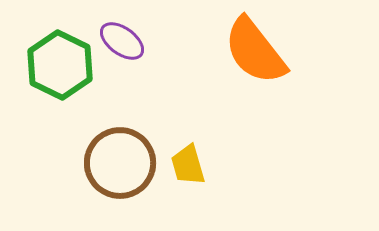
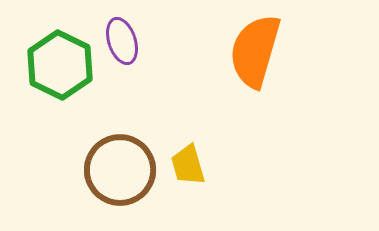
purple ellipse: rotated 36 degrees clockwise
orange semicircle: rotated 54 degrees clockwise
brown circle: moved 7 px down
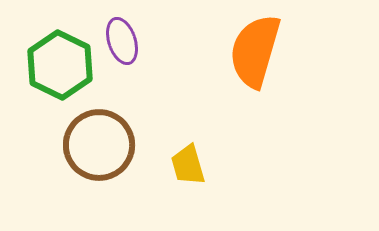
brown circle: moved 21 px left, 25 px up
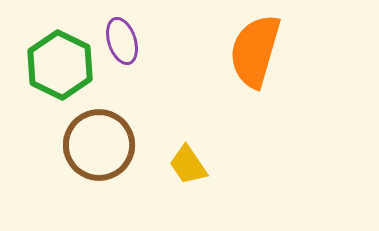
yellow trapezoid: rotated 18 degrees counterclockwise
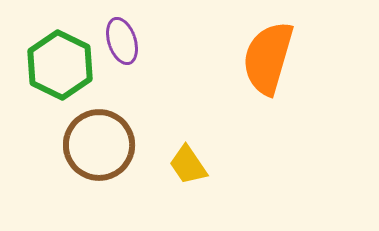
orange semicircle: moved 13 px right, 7 px down
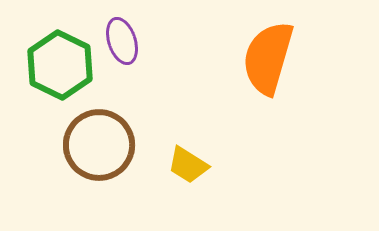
yellow trapezoid: rotated 24 degrees counterclockwise
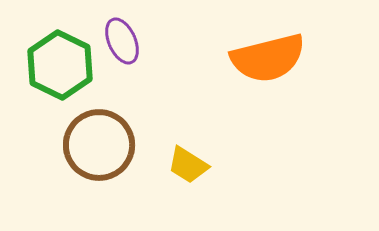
purple ellipse: rotated 6 degrees counterclockwise
orange semicircle: rotated 120 degrees counterclockwise
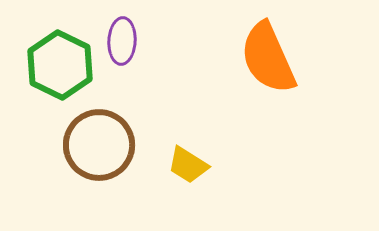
purple ellipse: rotated 27 degrees clockwise
orange semicircle: rotated 80 degrees clockwise
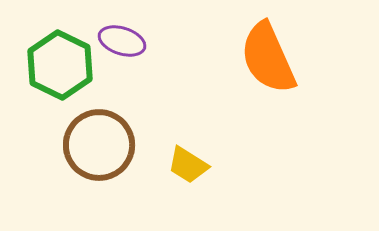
purple ellipse: rotated 75 degrees counterclockwise
